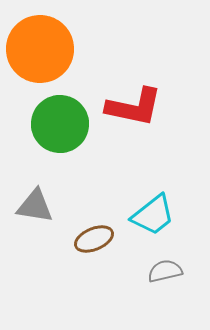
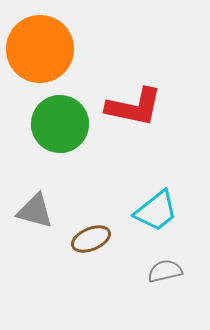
gray triangle: moved 5 px down; rotated 6 degrees clockwise
cyan trapezoid: moved 3 px right, 4 px up
brown ellipse: moved 3 px left
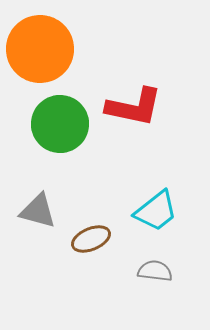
gray triangle: moved 3 px right
gray semicircle: moved 10 px left; rotated 20 degrees clockwise
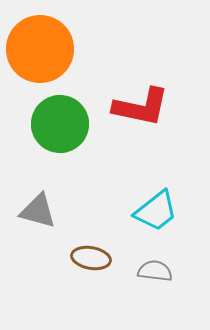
red L-shape: moved 7 px right
brown ellipse: moved 19 px down; rotated 33 degrees clockwise
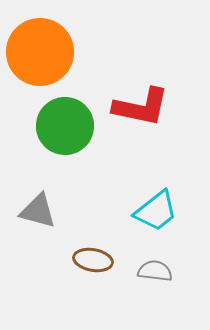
orange circle: moved 3 px down
green circle: moved 5 px right, 2 px down
brown ellipse: moved 2 px right, 2 px down
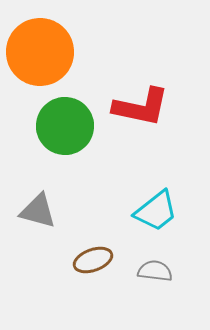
brown ellipse: rotated 30 degrees counterclockwise
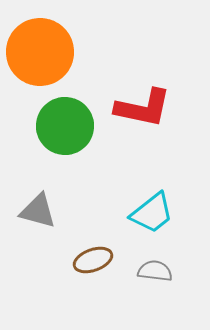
red L-shape: moved 2 px right, 1 px down
cyan trapezoid: moved 4 px left, 2 px down
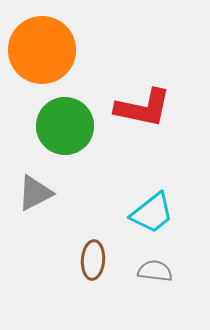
orange circle: moved 2 px right, 2 px up
gray triangle: moved 3 px left, 18 px up; rotated 42 degrees counterclockwise
brown ellipse: rotated 66 degrees counterclockwise
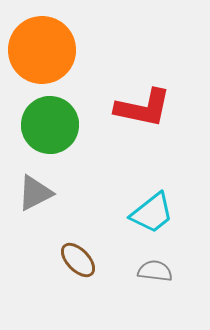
green circle: moved 15 px left, 1 px up
brown ellipse: moved 15 px left; rotated 48 degrees counterclockwise
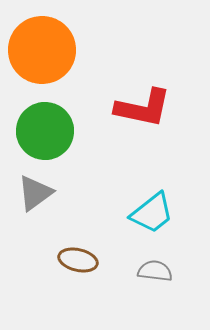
green circle: moved 5 px left, 6 px down
gray triangle: rotated 9 degrees counterclockwise
brown ellipse: rotated 33 degrees counterclockwise
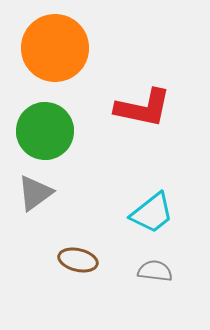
orange circle: moved 13 px right, 2 px up
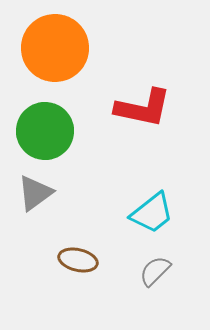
gray semicircle: rotated 52 degrees counterclockwise
